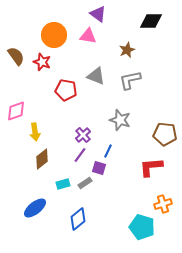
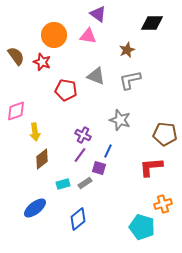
black diamond: moved 1 px right, 2 px down
purple cross: rotated 21 degrees counterclockwise
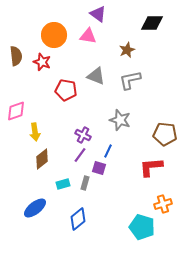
brown semicircle: rotated 30 degrees clockwise
gray rectangle: rotated 40 degrees counterclockwise
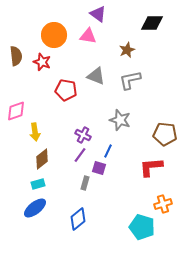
cyan rectangle: moved 25 px left
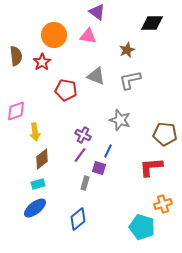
purple triangle: moved 1 px left, 2 px up
red star: rotated 18 degrees clockwise
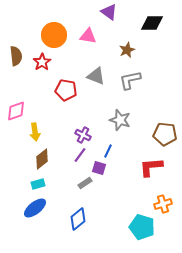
purple triangle: moved 12 px right
gray rectangle: rotated 40 degrees clockwise
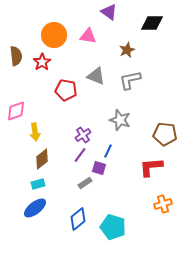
purple cross: rotated 28 degrees clockwise
cyan pentagon: moved 29 px left
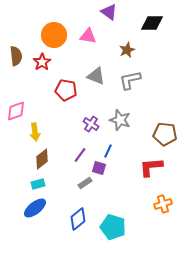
purple cross: moved 8 px right, 11 px up; rotated 21 degrees counterclockwise
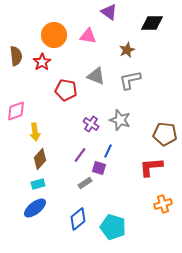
brown diamond: moved 2 px left; rotated 10 degrees counterclockwise
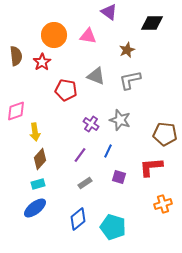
purple square: moved 20 px right, 9 px down
